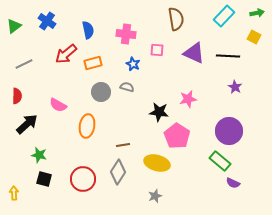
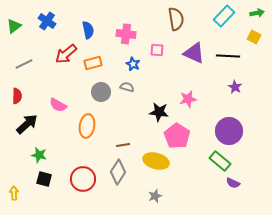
yellow ellipse: moved 1 px left, 2 px up
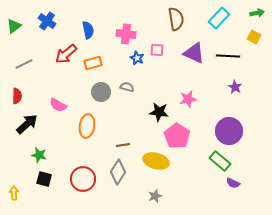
cyan rectangle: moved 5 px left, 2 px down
blue star: moved 4 px right, 6 px up
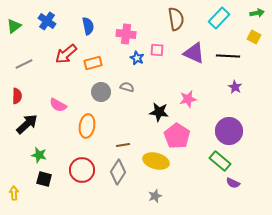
blue semicircle: moved 4 px up
red circle: moved 1 px left, 9 px up
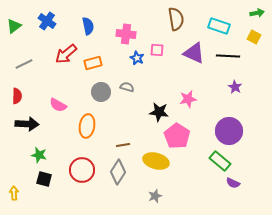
cyan rectangle: moved 8 px down; rotated 65 degrees clockwise
black arrow: rotated 45 degrees clockwise
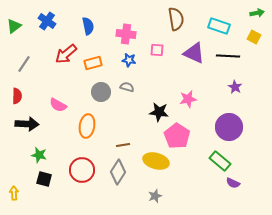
blue star: moved 8 px left, 2 px down; rotated 16 degrees counterclockwise
gray line: rotated 30 degrees counterclockwise
purple circle: moved 4 px up
